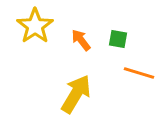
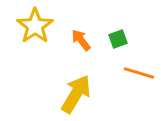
green square: rotated 30 degrees counterclockwise
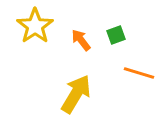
green square: moved 2 px left, 4 px up
